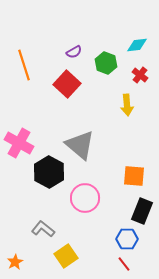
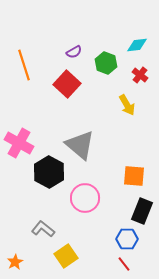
yellow arrow: rotated 25 degrees counterclockwise
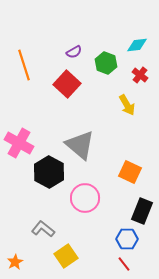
orange square: moved 4 px left, 4 px up; rotated 20 degrees clockwise
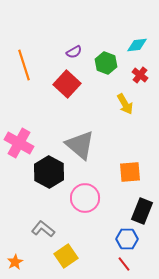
yellow arrow: moved 2 px left, 1 px up
orange square: rotated 30 degrees counterclockwise
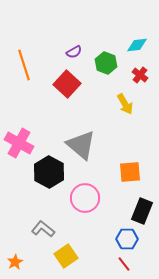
gray triangle: moved 1 px right
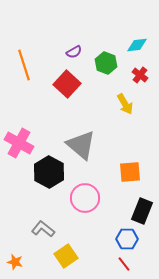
orange star: rotated 28 degrees counterclockwise
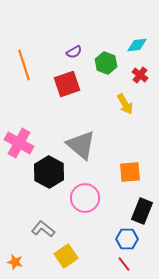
red square: rotated 28 degrees clockwise
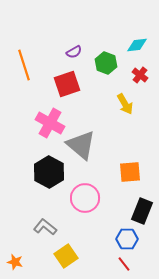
pink cross: moved 31 px right, 20 px up
gray L-shape: moved 2 px right, 2 px up
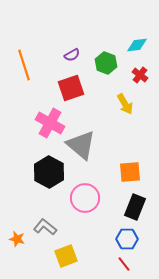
purple semicircle: moved 2 px left, 3 px down
red square: moved 4 px right, 4 px down
black rectangle: moved 7 px left, 4 px up
yellow square: rotated 15 degrees clockwise
orange star: moved 2 px right, 23 px up
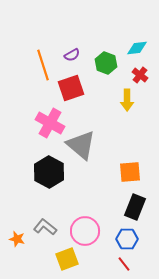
cyan diamond: moved 3 px down
orange line: moved 19 px right
yellow arrow: moved 2 px right, 4 px up; rotated 30 degrees clockwise
pink circle: moved 33 px down
yellow square: moved 1 px right, 3 px down
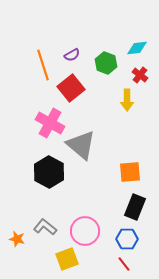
red square: rotated 20 degrees counterclockwise
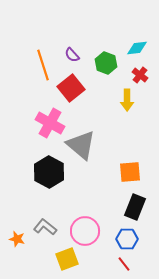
purple semicircle: rotated 77 degrees clockwise
